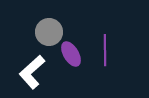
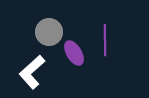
purple line: moved 10 px up
purple ellipse: moved 3 px right, 1 px up
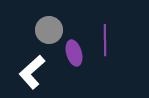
gray circle: moved 2 px up
purple ellipse: rotated 15 degrees clockwise
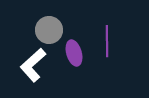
purple line: moved 2 px right, 1 px down
white L-shape: moved 1 px right, 7 px up
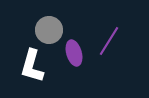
purple line: moved 2 px right; rotated 32 degrees clockwise
white L-shape: moved 1 px left, 1 px down; rotated 32 degrees counterclockwise
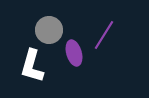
purple line: moved 5 px left, 6 px up
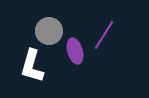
gray circle: moved 1 px down
purple ellipse: moved 1 px right, 2 px up
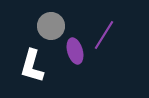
gray circle: moved 2 px right, 5 px up
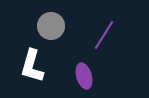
purple ellipse: moved 9 px right, 25 px down
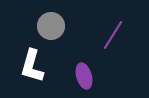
purple line: moved 9 px right
